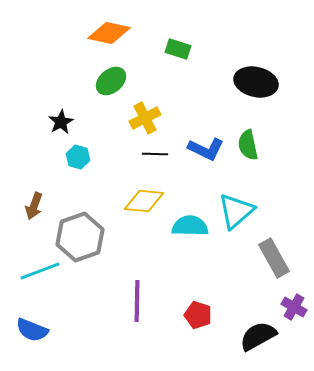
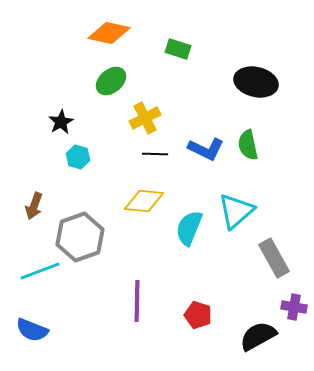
cyan semicircle: moved 1 px left, 2 px down; rotated 69 degrees counterclockwise
purple cross: rotated 20 degrees counterclockwise
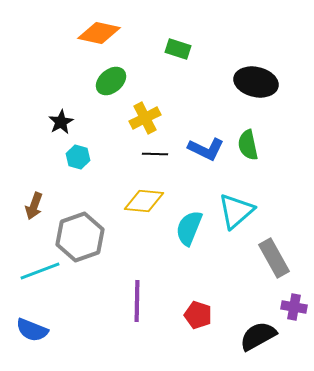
orange diamond: moved 10 px left
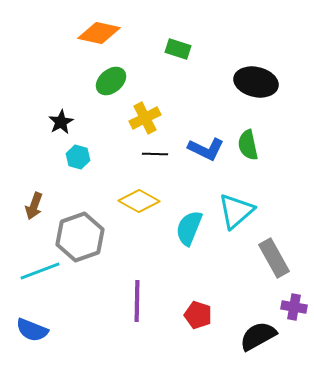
yellow diamond: moved 5 px left; rotated 24 degrees clockwise
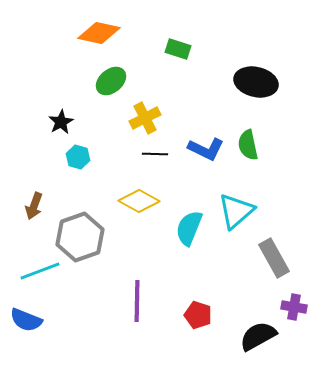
blue semicircle: moved 6 px left, 10 px up
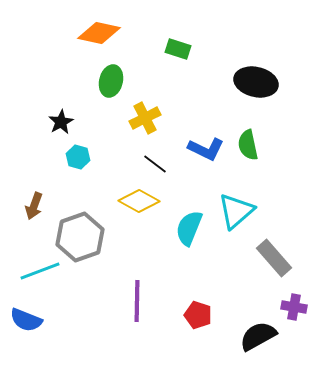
green ellipse: rotated 36 degrees counterclockwise
black line: moved 10 px down; rotated 35 degrees clockwise
gray rectangle: rotated 12 degrees counterclockwise
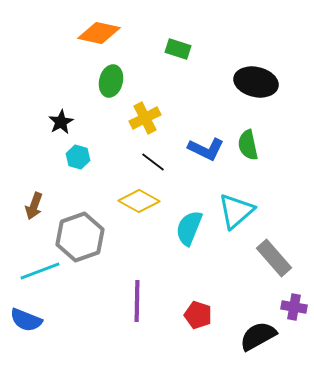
black line: moved 2 px left, 2 px up
